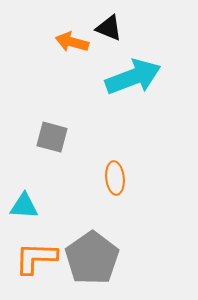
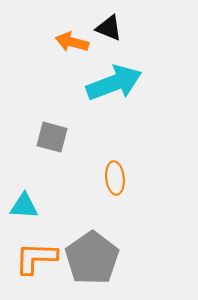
cyan arrow: moved 19 px left, 6 px down
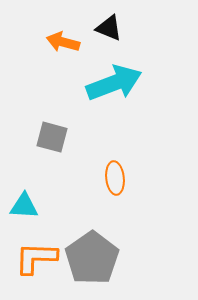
orange arrow: moved 9 px left
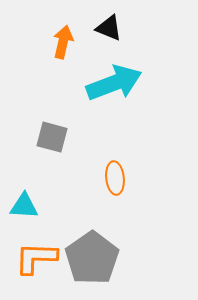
orange arrow: rotated 88 degrees clockwise
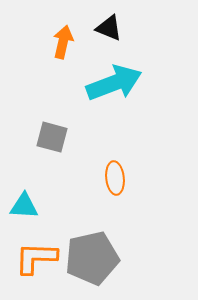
gray pentagon: rotated 22 degrees clockwise
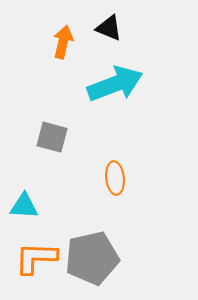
cyan arrow: moved 1 px right, 1 px down
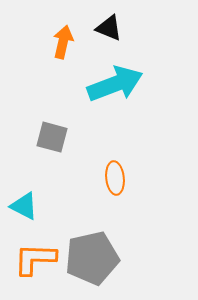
cyan triangle: rotated 24 degrees clockwise
orange L-shape: moved 1 px left, 1 px down
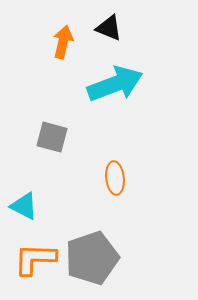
gray pentagon: rotated 6 degrees counterclockwise
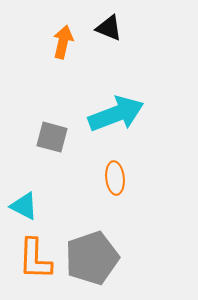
cyan arrow: moved 1 px right, 30 px down
orange L-shape: rotated 90 degrees counterclockwise
